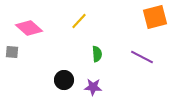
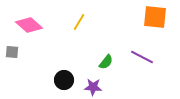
orange square: rotated 20 degrees clockwise
yellow line: moved 1 px down; rotated 12 degrees counterclockwise
pink diamond: moved 3 px up
green semicircle: moved 9 px right, 8 px down; rotated 42 degrees clockwise
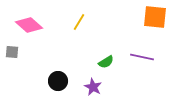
purple line: rotated 15 degrees counterclockwise
green semicircle: rotated 21 degrees clockwise
black circle: moved 6 px left, 1 px down
purple star: rotated 24 degrees clockwise
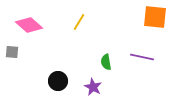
green semicircle: rotated 112 degrees clockwise
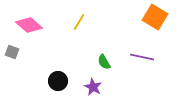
orange square: rotated 25 degrees clockwise
gray square: rotated 16 degrees clockwise
green semicircle: moved 2 px left; rotated 21 degrees counterclockwise
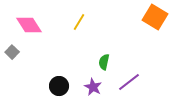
pink diamond: rotated 16 degrees clockwise
gray square: rotated 24 degrees clockwise
purple line: moved 13 px left, 25 px down; rotated 50 degrees counterclockwise
green semicircle: rotated 42 degrees clockwise
black circle: moved 1 px right, 5 px down
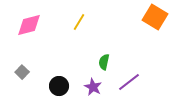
pink diamond: rotated 72 degrees counterclockwise
gray square: moved 10 px right, 20 px down
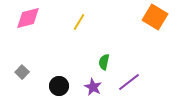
pink diamond: moved 1 px left, 7 px up
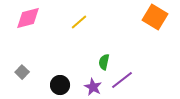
yellow line: rotated 18 degrees clockwise
purple line: moved 7 px left, 2 px up
black circle: moved 1 px right, 1 px up
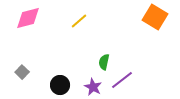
yellow line: moved 1 px up
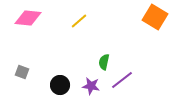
pink diamond: rotated 20 degrees clockwise
gray square: rotated 24 degrees counterclockwise
purple star: moved 2 px left, 1 px up; rotated 18 degrees counterclockwise
